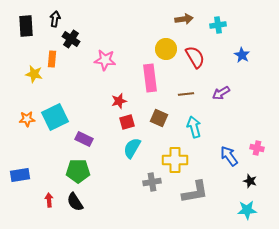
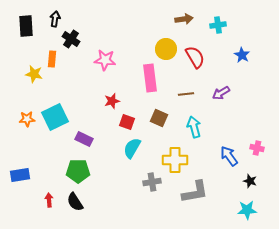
red star: moved 7 px left
red square: rotated 35 degrees clockwise
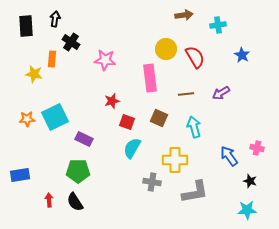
brown arrow: moved 4 px up
black cross: moved 3 px down
gray cross: rotated 18 degrees clockwise
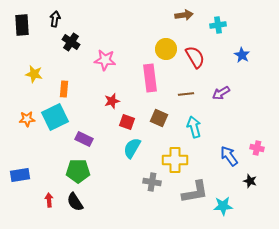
black rectangle: moved 4 px left, 1 px up
orange rectangle: moved 12 px right, 30 px down
cyan star: moved 24 px left, 4 px up
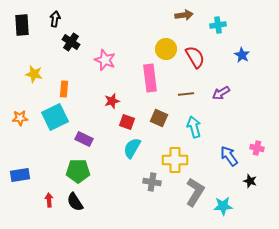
pink star: rotated 15 degrees clockwise
orange star: moved 7 px left, 1 px up
gray L-shape: rotated 48 degrees counterclockwise
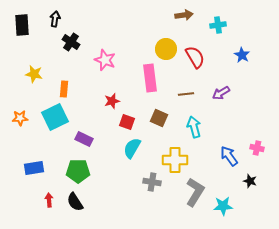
blue rectangle: moved 14 px right, 7 px up
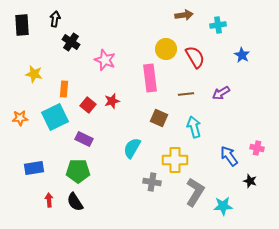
red square: moved 39 px left, 17 px up; rotated 21 degrees clockwise
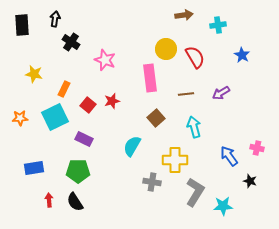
orange rectangle: rotated 21 degrees clockwise
brown square: moved 3 px left; rotated 24 degrees clockwise
cyan semicircle: moved 2 px up
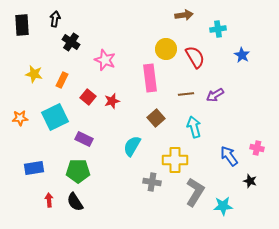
cyan cross: moved 4 px down
orange rectangle: moved 2 px left, 9 px up
purple arrow: moved 6 px left, 2 px down
red square: moved 8 px up
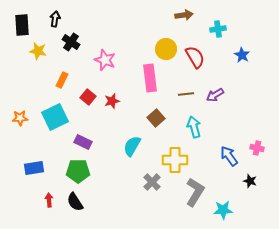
yellow star: moved 4 px right, 23 px up
purple rectangle: moved 1 px left, 3 px down
gray cross: rotated 36 degrees clockwise
cyan star: moved 4 px down
